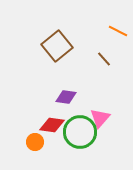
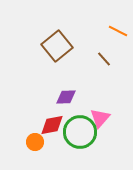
purple diamond: rotated 10 degrees counterclockwise
red diamond: rotated 20 degrees counterclockwise
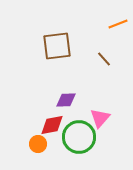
orange line: moved 7 px up; rotated 48 degrees counterclockwise
brown square: rotated 32 degrees clockwise
purple diamond: moved 3 px down
green circle: moved 1 px left, 5 px down
orange circle: moved 3 px right, 2 px down
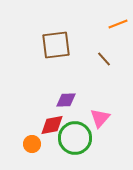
brown square: moved 1 px left, 1 px up
green circle: moved 4 px left, 1 px down
orange circle: moved 6 px left
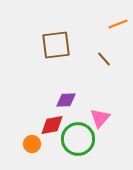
green circle: moved 3 px right, 1 px down
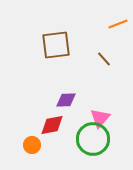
green circle: moved 15 px right
orange circle: moved 1 px down
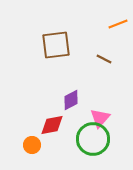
brown line: rotated 21 degrees counterclockwise
purple diamond: moved 5 px right; rotated 25 degrees counterclockwise
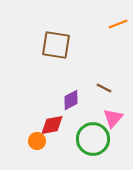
brown square: rotated 16 degrees clockwise
brown line: moved 29 px down
pink triangle: moved 13 px right
orange circle: moved 5 px right, 4 px up
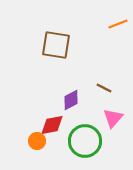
green circle: moved 8 px left, 2 px down
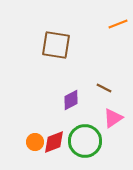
pink triangle: rotated 15 degrees clockwise
red diamond: moved 2 px right, 17 px down; rotated 10 degrees counterclockwise
orange circle: moved 2 px left, 1 px down
